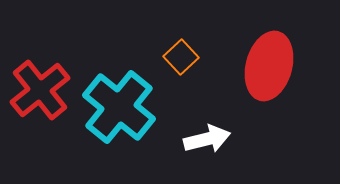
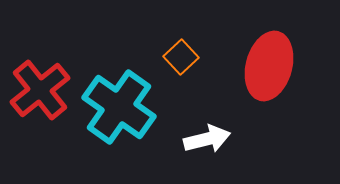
cyan cross: rotated 4 degrees counterclockwise
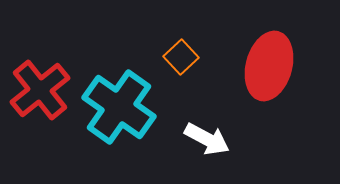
white arrow: rotated 42 degrees clockwise
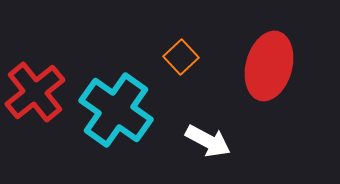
red cross: moved 5 px left, 2 px down
cyan cross: moved 3 px left, 3 px down
white arrow: moved 1 px right, 2 px down
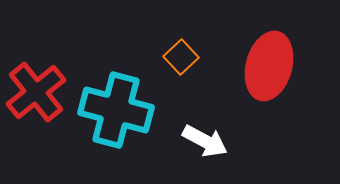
red cross: moved 1 px right
cyan cross: rotated 20 degrees counterclockwise
white arrow: moved 3 px left
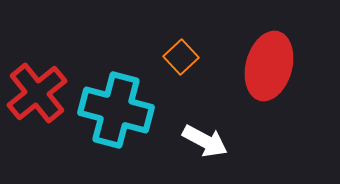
red cross: moved 1 px right, 1 px down
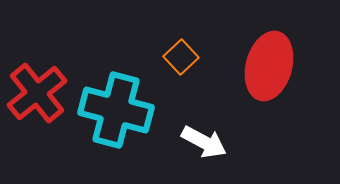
white arrow: moved 1 px left, 1 px down
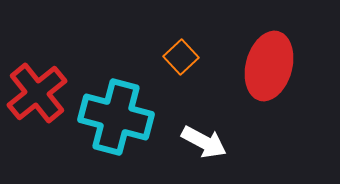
cyan cross: moved 7 px down
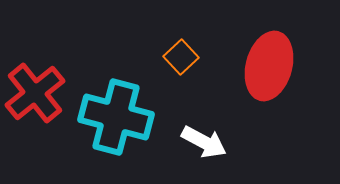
red cross: moved 2 px left
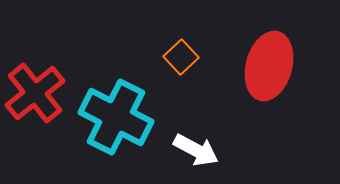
cyan cross: rotated 12 degrees clockwise
white arrow: moved 8 px left, 8 px down
